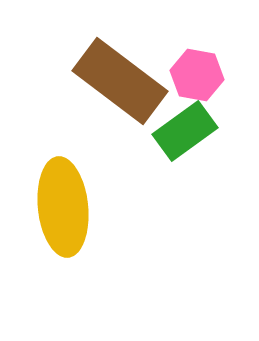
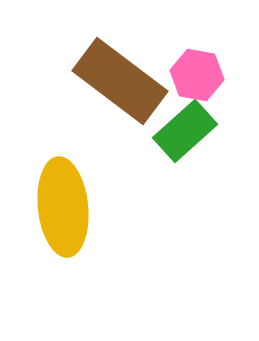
green rectangle: rotated 6 degrees counterclockwise
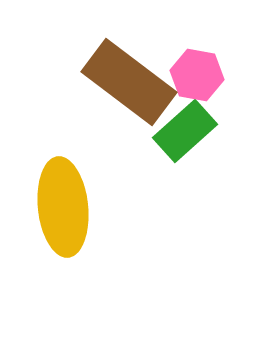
brown rectangle: moved 9 px right, 1 px down
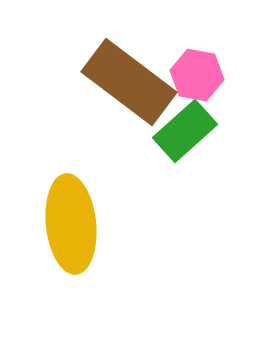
yellow ellipse: moved 8 px right, 17 px down
